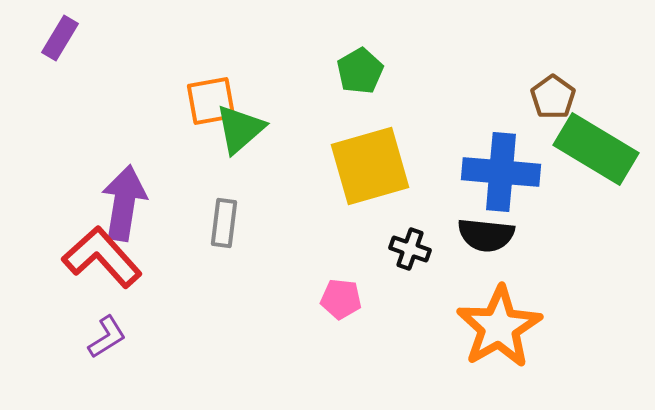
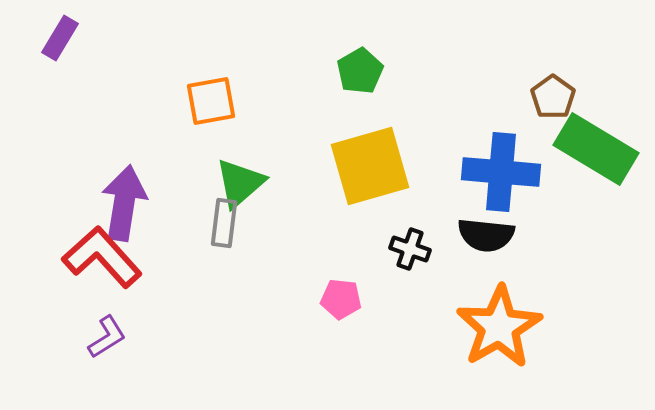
green triangle: moved 54 px down
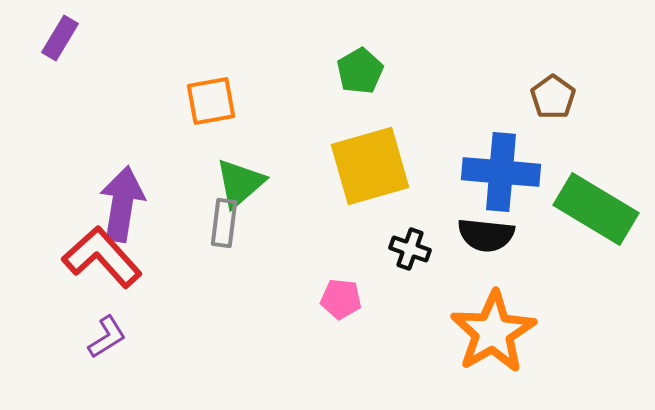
green rectangle: moved 60 px down
purple arrow: moved 2 px left, 1 px down
orange star: moved 6 px left, 5 px down
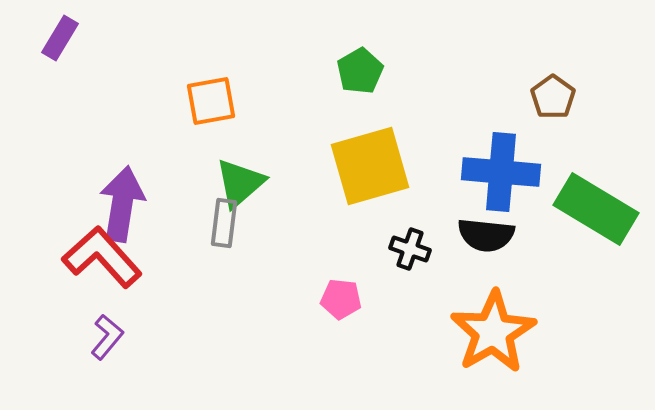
purple L-shape: rotated 18 degrees counterclockwise
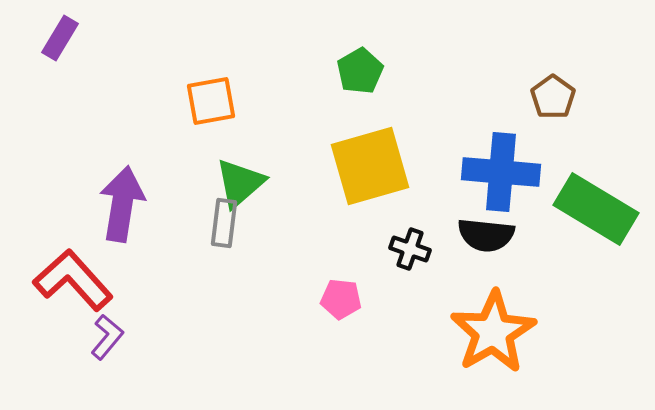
red L-shape: moved 29 px left, 23 px down
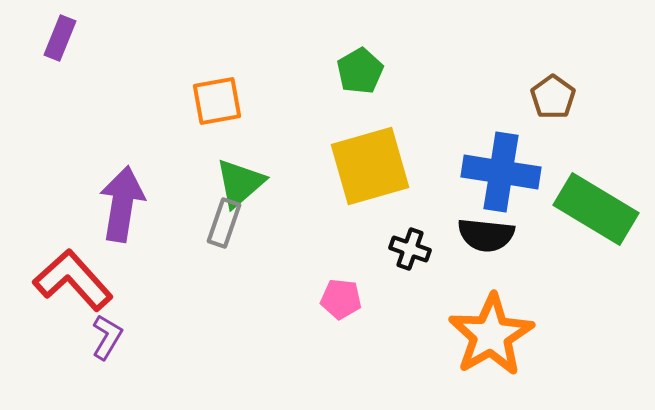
purple rectangle: rotated 9 degrees counterclockwise
orange square: moved 6 px right
blue cross: rotated 4 degrees clockwise
gray rectangle: rotated 12 degrees clockwise
orange star: moved 2 px left, 3 px down
purple L-shape: rotated 9 degrees counterclockwise
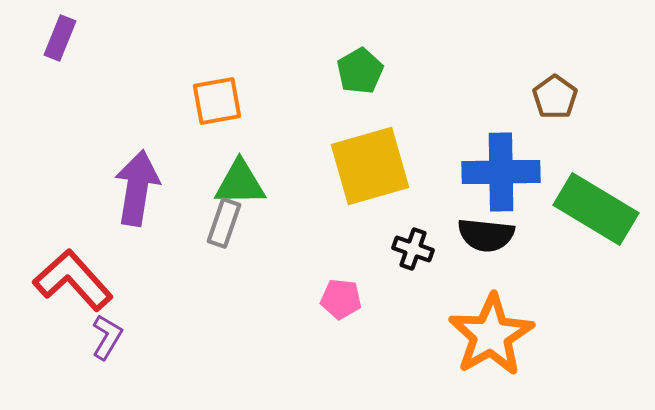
brown pentagon: moved 2 px right
blue cross: rotated 10 degrees counterclockwise
green triangle: rotated 40 degrees clockwise
purple arrow: moved 15 px right, 16 px up
black cross: moved 3 px right
